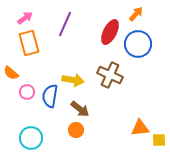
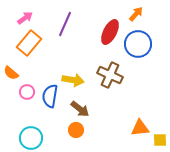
orange rectangle: rotated 55 degrees clockwise
yellow square: moved 1 px right
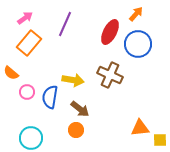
blue semicircle: moved 1 px down
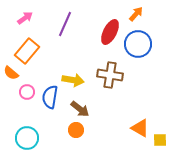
orange rectangle: moved 2 px left, 8 px down
brown cross: rotated 15 degrees counterclockwise
orange triangle: rotated 36 degrees clockwise
cyan circle: moved 4 px left
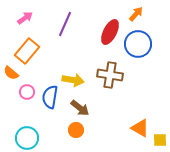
brown arrow: moved 1 px up
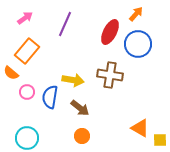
orange circle: moved 6 px right, 6 px down
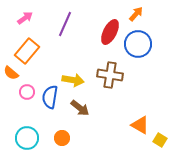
orange triangle: moved 3 px up
orange circle: moved 20 px left, 2 px down
yellow square: rotated 32 degrees clockwise
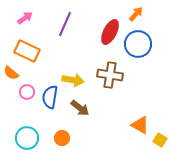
orange rectangle: rotated 75 degrees clockwise
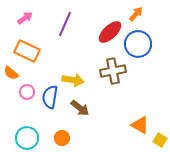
red ellipse: rotated 20 degrees clockwise
brown cross: moved 3 px right, 4 px up; rotated 20 degrees counterclockwise
